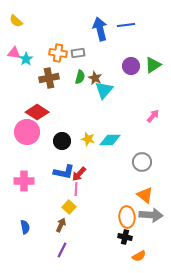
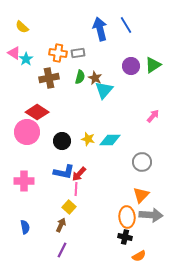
yellow semicircle: moved 6 px right, 6 px down
blue line: rotated 66 degrees clockwise
pink triangle: rotated 24 degrees clockwise
orange triangle: moved 4 px left; rotated 36 degrees clockwise
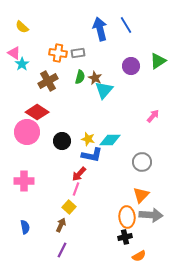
cyan star: moved 4 px left, 5 px down
green triangle: moved 5 px right, 4 px up
brown cross: moved 1 px left, 3 px down; rotated 18 degrees counterclockwise
blue L-shape: moved 28 px right, 17 px up
pink line: rotated 16 degrees clockwise
black cross: rotated 24 degrees counterclockwise
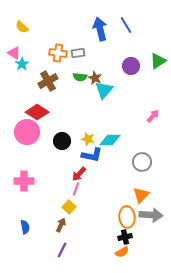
green semicircle: rotated 80 degrees clockwise
orange semicircle: moved 17 px left, 4 px up
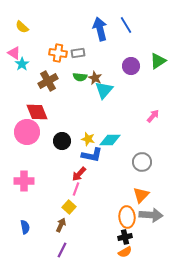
red diamond: rotated 35 degrees clockwise
orange semicircle: moved 3 px right
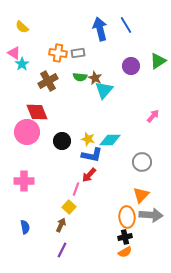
red arrow: moved 10 px right, 1 px down
